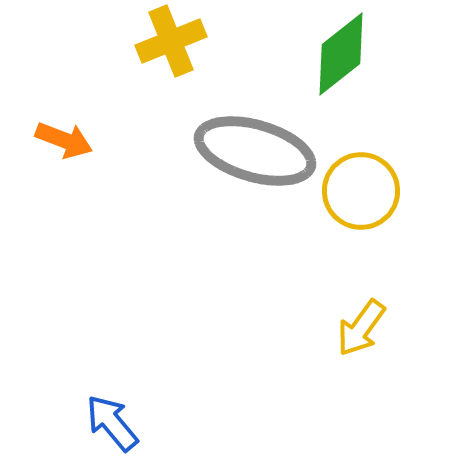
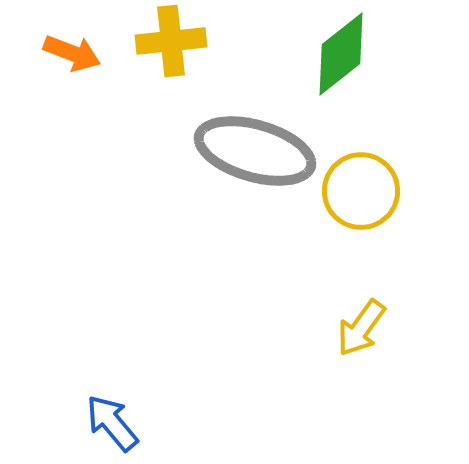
yellow cross: rotated 16 degrees clockwise
orange arrow: moved 8 px right, 87 px up
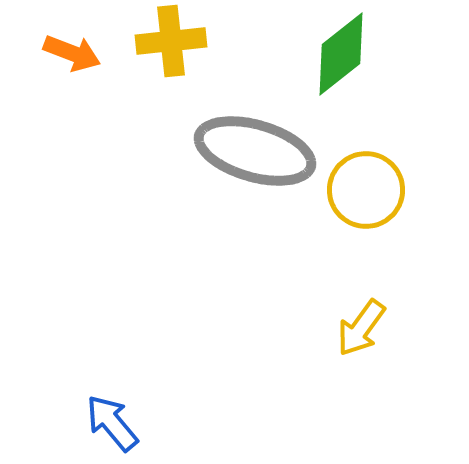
yellow circle: moved 5 px right, 1 px up
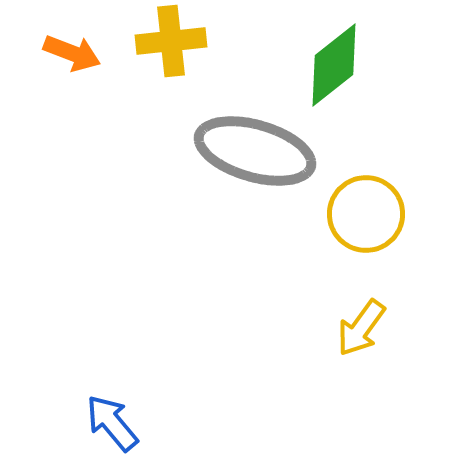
green diamond: moved 7 px left, 11 px down
yellow circle: moved 24 px down
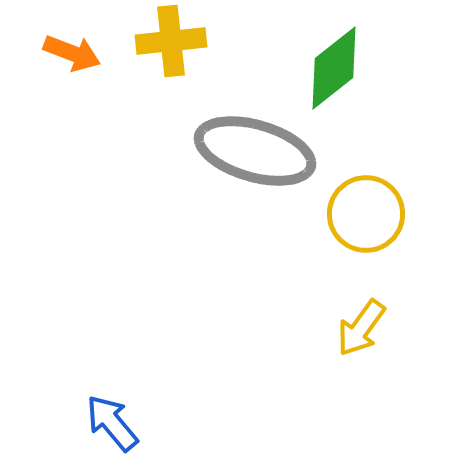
green diamond: moved 3 px down
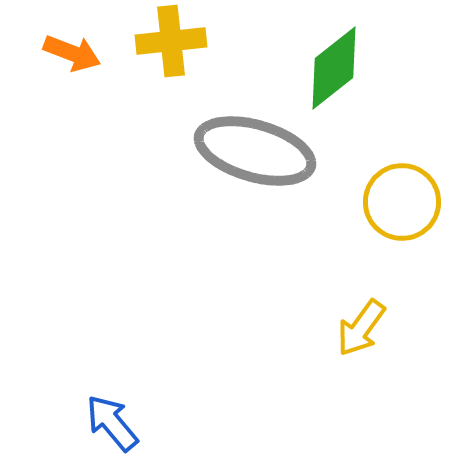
yellow circle: moved 36 px right, 12 px up
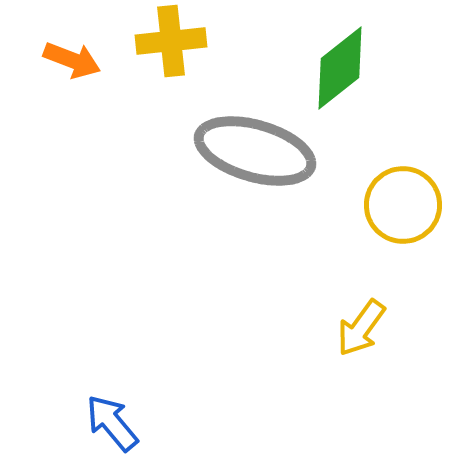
orange arrow: moved 7 px down
green diamond: moved 6 px right
yellow circle: moved 1 px right, 3 px down
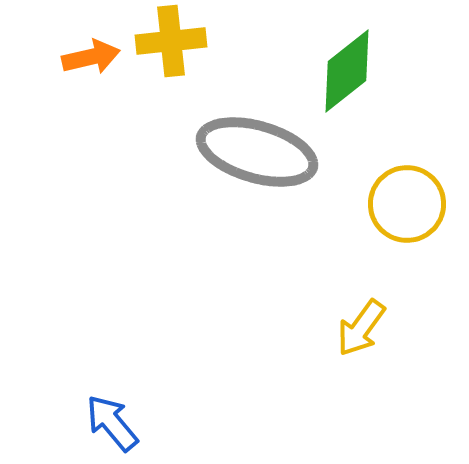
orange arrow: moved 19 px right, 3 px up; rotated 34 degrees counterclockwise
green diamond: moved 7 px right, 3 px down
gray ellipse: moved 2 px right, 1 px down
yellow circle: moved 4 px right, 1 px up
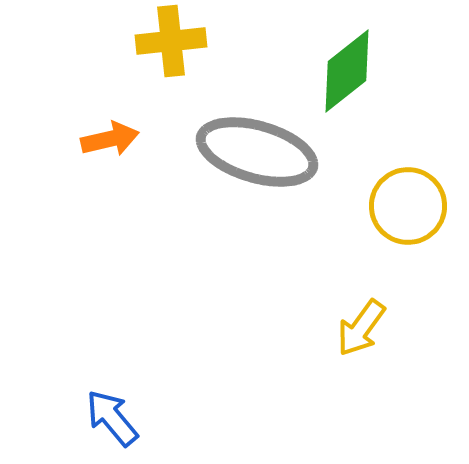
orange arrow: moved 19 px right, 82 px down
yellow circle: moved 1 px right, 2 px down
blue arrow: moved 5 px up
